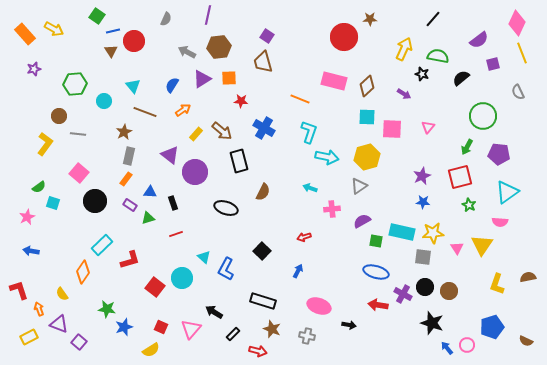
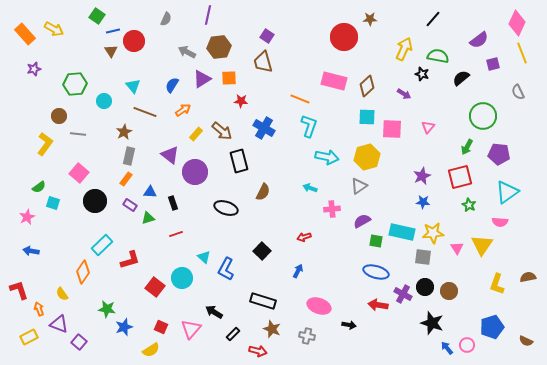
cyan L-shape at (309, 132): moved 6 px up
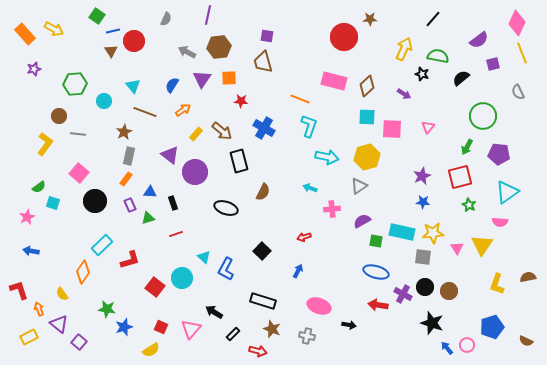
purple square at (267, 36): rotated 24 degrees counterclockwise
purple triangle at (202, 79): rotated 24 degrees counterclockwise
purple rectangle at (130, 205): rotated 32 degrees clockwise
purple triangle at (59, 324): rotated 18 degrees clockwise
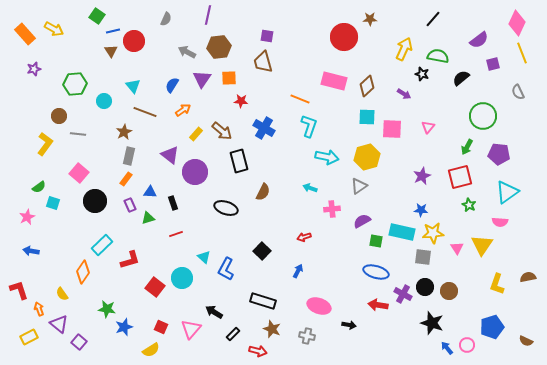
blue star at (423, 202): moved 2 px left, 8 px down
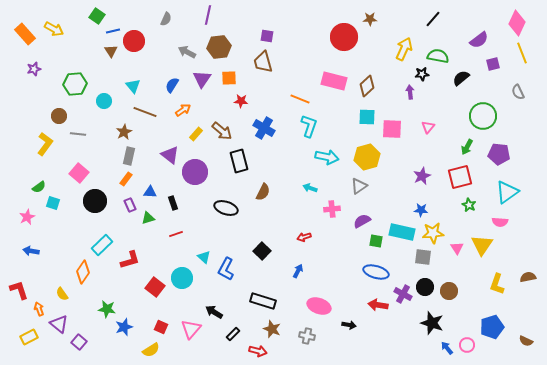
black star at (422, 74): rotated 24 degrees counterclockwise
purple arrow at (404, 94): moved 6 px right, 2 px up; rotated 128 degrees counterclockwise
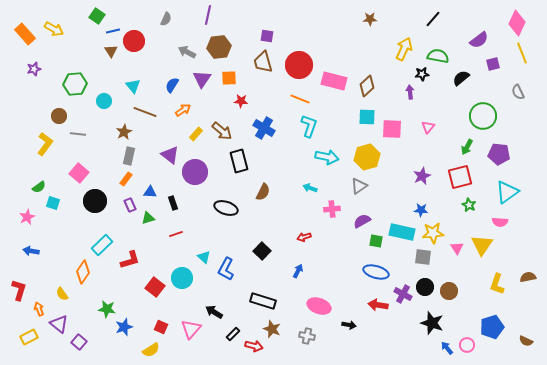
red circle at (344, 37): moved 45 px left, 28 px down
red L-shape at (19, 290): rotated 35 degrees clockwise
red arrow at (258, 351): moved 4 px left, 5 px up
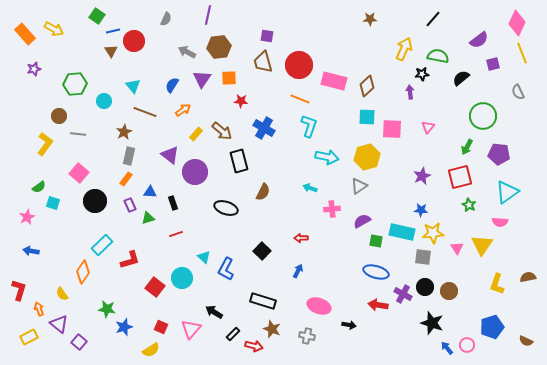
red arrow at (304, 237): moved 3 px left, 1 px down; rotated 16 degrees clockwise
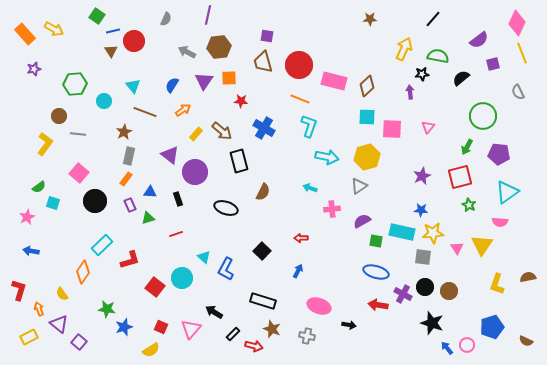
purple triangle at (202, 79): moved 2 px right, 2 px down
black rectangle at (173, 203): moved 5 px right, 4 px up
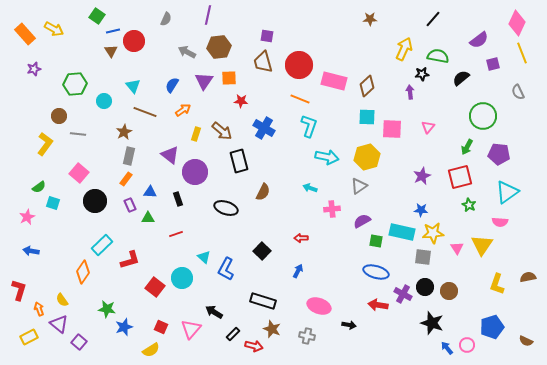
yellow rectangle at (196, 134): rotated 24 degrees counterclockwise
green triangle at (148, 218): rotated 16 degrees clockwise
yellow semicircle at (62, 294): moved 6 px down
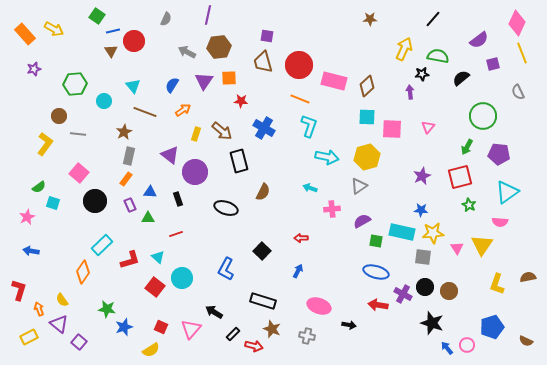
cyan triangle at (204, 257): moved 46 px left
